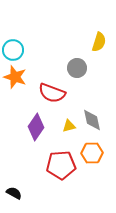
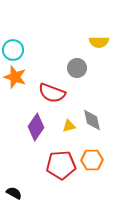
yellow semicircle: rotated 72 degrees clockwise
orange hexagon: moved 7 px down
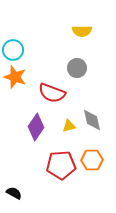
yellow semicircle: moved 17 px left, 11 px up
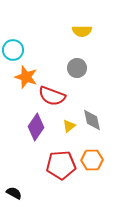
orange star: moved 11 px right
red semicircle: moved 3 px down
yellow triangle: rotated 24 degrees counterclockwise
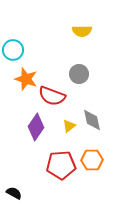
gray circle: moved 2 px right, 6 px down
orange star: moved 2 px down
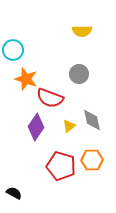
red semicircle: moved 2 px left, 2 px down
red pentagon: moved 1 px down; rotated 20 degrees clockwise
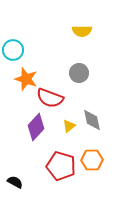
gray circle: moved 1 px up
purple diamond: rotated 8 degrees clockwise
black semicircle: moved 1 px right, 11 px up
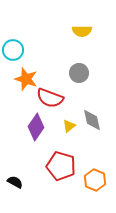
purple diamond: rotated 8 degrees counterclockwise
orange hexagon: moved 3 px right, 20 px down; rotated 25 degrees clockwise
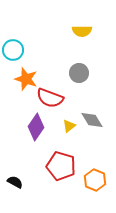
gray diamond: rotated 20 degrees counterclockwise
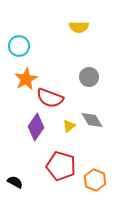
yellow semicircle: moved 3 px left, 4 px up
cyan circle: moved 6 px right, 4 px up
gray circle: moved 10 px right, 4 px down
orange star: rotated 25 degrees clockwise
